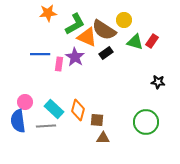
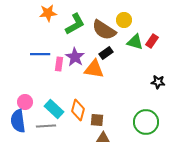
orange triangle: moved 7 px right, 32 px down; rotated 15 degrees counterclockwise
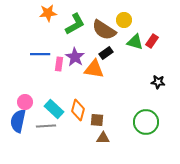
blue semicircle: rotated 20 degrees clockwise
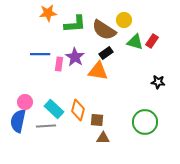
green L-shape: rotated 25 degrees clockwise
orange triangle: moved 4 px right, 2 px down
green circle: moved 1 px left
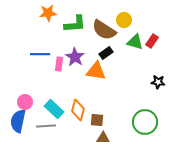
orange triangle: moved 2 px left
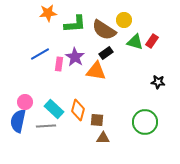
blue line: rotated 30 degrees counterclockwise
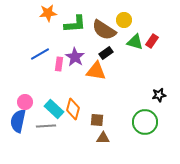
black star: moved 1 px right, 13 px down; rotated 16 degrees counterclockwise
orange diamond: moved 5 px left, 1 px up
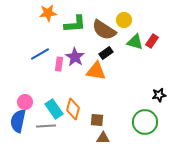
cyan rectangle: rotated 12 degrees clockwise
